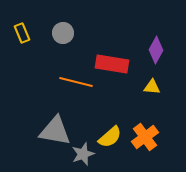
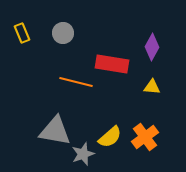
purple diamond: moved 4 px left, 3 px up
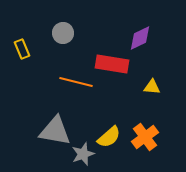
yellow rectangle: moved 16 px down
purple diamond: moved 12 px left, 9 px up; rotated 36 degrees clockwise
yellow semicircle: moved 1 px left
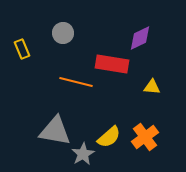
gray star: rotated 10 degrees counterclockwise
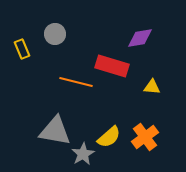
gray circle: moved 8 px left, 1 px down
purple diamond: rotated 16 degrees clockwise
red rectangle: moved 2 px down; rotated 8 degrees clockwise
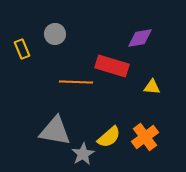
orange line: rotated 12 degrees counterclockwise
